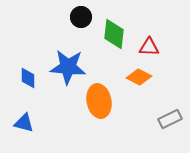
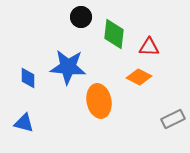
gray rectangle: moved 3 px right
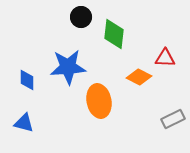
red triangle: moved 16 px right, 11 px down
blue star: rotated 9 degrees counterclockwise
blue diamond: moved 1 px left, 2 px down
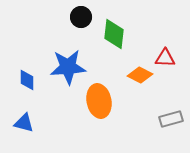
orange diamond: moved 1 px right, 2 px up
gray rectangle: moved 2 px left; rotated 10 degrees clockwise
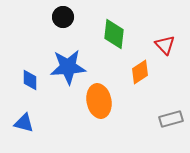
black circle: moved 18 px left
red triangle: moved 13 px up; rotated 45 degrees clockwise
orange diamond: moved 3 px up; rotated 60 degrees counterclockwise
blue diamond: moved 3 px right
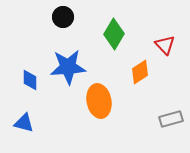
green diamond: rotated 24 degrees clockwise
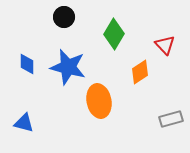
black circle: moved 1 px right
blue star: rotated 18 degrees clockwise
blue diamond: moved 3 px left, 16 px up
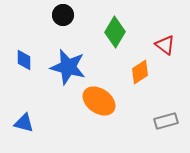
black circle: moved 1 px left, 2 px up
green diamond: moved 1 px right, 2 px up
red triangle: rotated 10 degrees counterclockwise
blue diamond: moved 3 px left, 4 px up
orange ellipse: rotated 44 degrees counterclockwise
gray rectangle: moved 5 px left, 2 px down
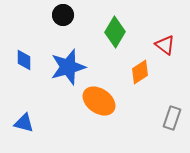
blue star: rotated 30 degrees counterclockwise
gray rectangle: moved 6 px right, 3 px up; rotated 55 degrees counterclockwise
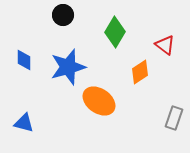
gray rectangle: moved 2 px right
